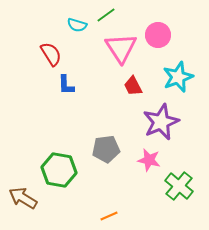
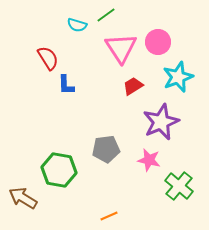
pink circle: moved 7 px down
red semicircle: moved 3 px left, 4 px down
red trapezoid: rotated 85 degrees clockwise
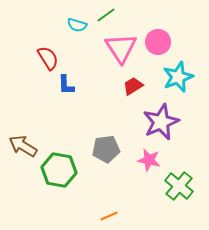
brown arrow: moved 52 px up
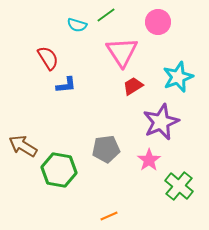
pink circle: moved 20 px up
pink triangle: moved 1 px right, 4 px down
blue L-shape: rotated 95 degrees counterclockwise
pink star: rotated 25 degrees clockwise
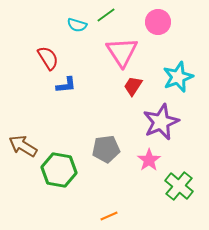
red trapezoid: rotated 25 degrees counterclockwise
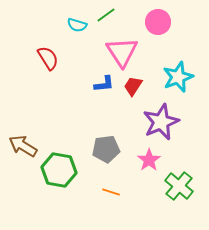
blue L-shape: moved 38 px right, 1 px up
orange line: moved 2 px right, 24 px up; rotated 42 degrees clockwise
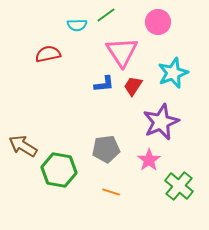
cyan semicircle: rotated 18 degrees counterclockwise
red semicircle: moved 4 px up; rotated 70 degrees counterclockwise
cyan star: moved 5 px left, 4 px up
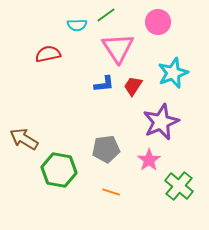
pink triangle: moved 4 px left, 4 px up
brown arrow: moved 1 px right, 7 px up
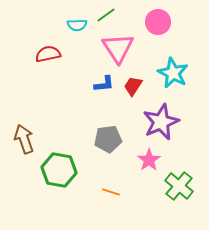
cyan star: rotated 24 degrees counterclockwise
brown arrow: rotated 40 degrees clockwise
gray pentagon: moved 2 px right, 10 px up
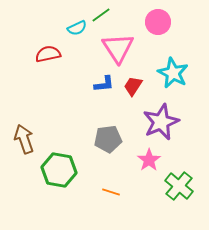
green line: moved 5 px left
cyan semicircle: moved 3 px down; rotated 24 degrees counterclockwise
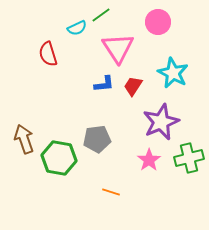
red semicircle: rotated 95 degrees counterclockwise
gray pentagon: moved 11 px left
green hexagon: moved 12 px up
green cross: moved 10 px right, 28 px up; rotated 36 degrees clockwise
